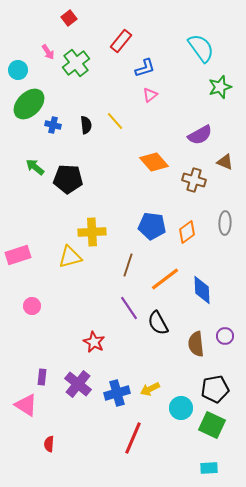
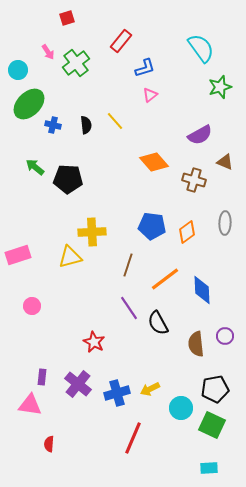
red square at (69, 18): moved 2 px left; rotated 21 degrees clockwise
pink triangle at (26, 405): moved 4 px right; rotated 25 degrees counterclockwise
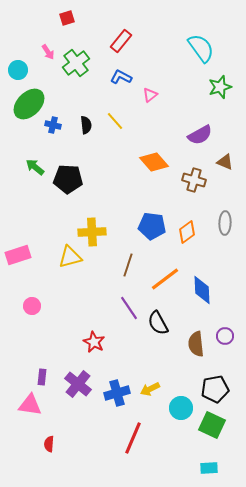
blue L-shape at (145, 68): moved 24 px left, 9 px down; rotated 135 degrees counterclockwise
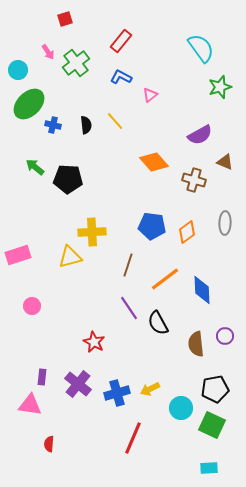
red square at (67, 18): moved 2 px left, 1 px down
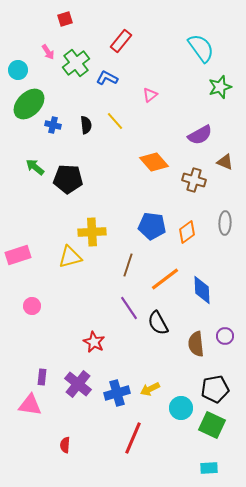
blue L-shape at (121, 77): moved 14 px left, 1 px down
red semicircle at (49, 444): moved 16 px right, 1 px down
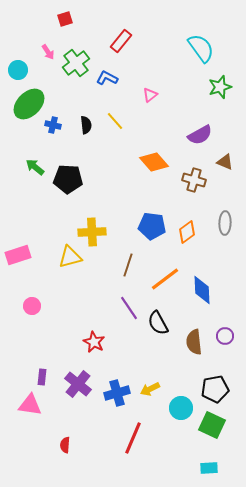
brown semicircle at (196, 344): moved 2 px left, 2 px up
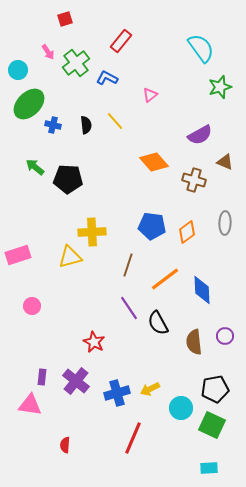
purple cross at (78, 384): moved 2 px left, 3 px up
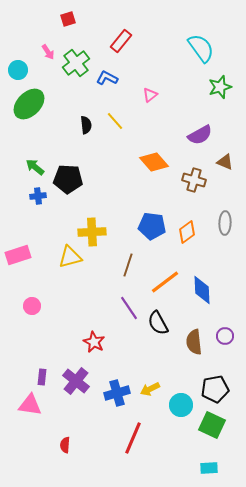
red square at (65, 19): moved 3 px right
blue cross at (53, 125): moved 15 px left, 71 px down; rotated 21 degrees counterclockwise
orange line at (165, 279): moved 3 px down
cyan circle at (181, 408): moved 3 px up
